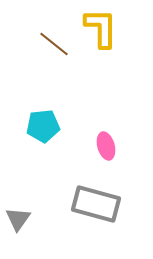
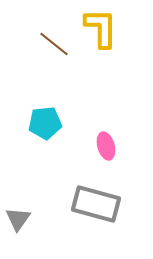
cyan pentagon: moved 2 px right, 3 px up
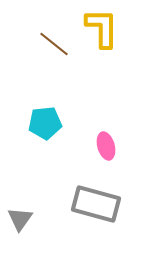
yellow L-shape: moved 1 px right
gray triangle: moved 2 px right
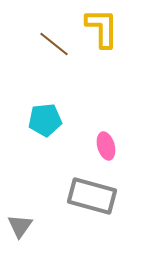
cyan pentagon: moved 3 px up
gray rectangle: moved 4 px left, 8 px up
gray triangle: moved 7 px down
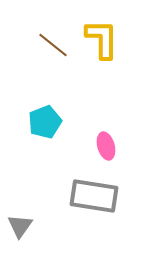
yellow L-shape: moved 11 px down
brown line: moved 1 px left, 1 px down
cyan pentagon: moved 2 px down; rotated 16 degrees counterclockwise
gray rectangle: moved 2 px right; rotated 6 degrees counterclockwise
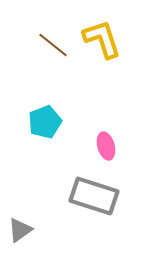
yellow L-shape: rotated 18 degrees counterclockwise
gray rectangle: rotated 9 degrees clockwise
gray triangle: moved 4 px down; rotated 20 degrees clockwise
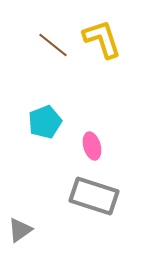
pink ellipse: moved 14 px left
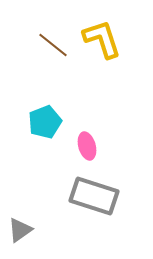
pink ellipse: moved 5 px left
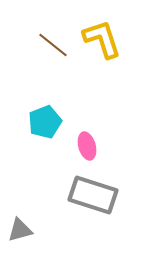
gray rectangle: moved 1 px left, 1 px up
gray triangle: rotated 20 degrees clockwise
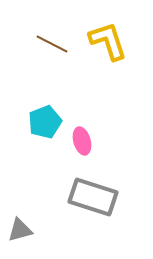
yellow L-shape: moved 6 px right, 2 px down
brown line: moved 1 px left, 1 px up; rotated 12 degrees counterclockwise
pink ellipse: moved 5 px left, 5 px up
gray rectangle: moved 2 px down
